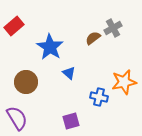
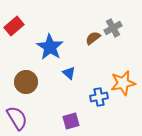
orange star: moved 1 px left, 1 px down
blue cross: rotated 24 degrees counterclockwise
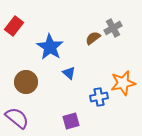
red rectangle: rotated 12 degrees counterclockwise
purple semicircle: rotated 20 degrees counterclockwise
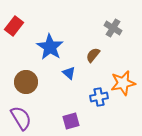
gray cross: rotated 30 degrees counterclockwise
brown semicircle: moved 17 px down; rotated 14 degrees counterclockwise
purple semicircle: moved 4 px right; rotated 20 degrees clockwise
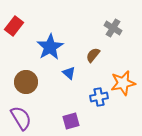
blue star: rotated 8 degrees clockwise
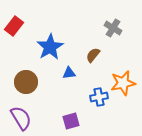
blue triangle: rotated 48 degrees counterclockwise
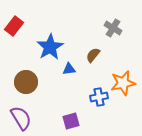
blue triangle: moved 4 px up
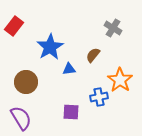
orange star: moved 3 px left, 3 px up; rotated 25 degrees counterclockwise
purple square: moved 9 px up; rotated 18 degrees clockwise
